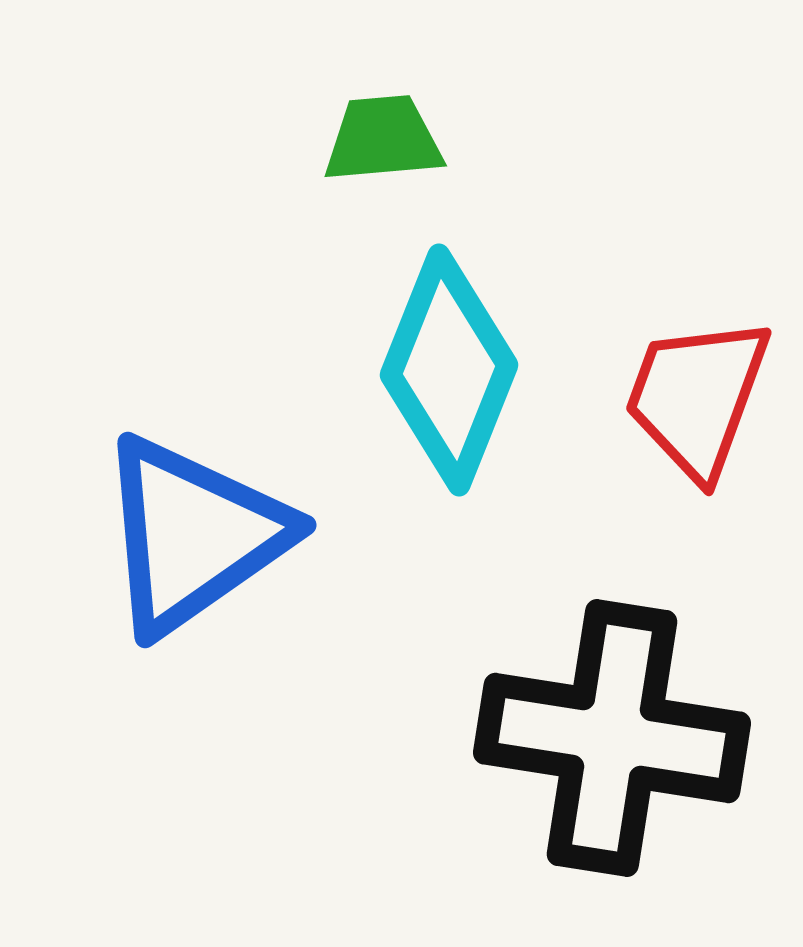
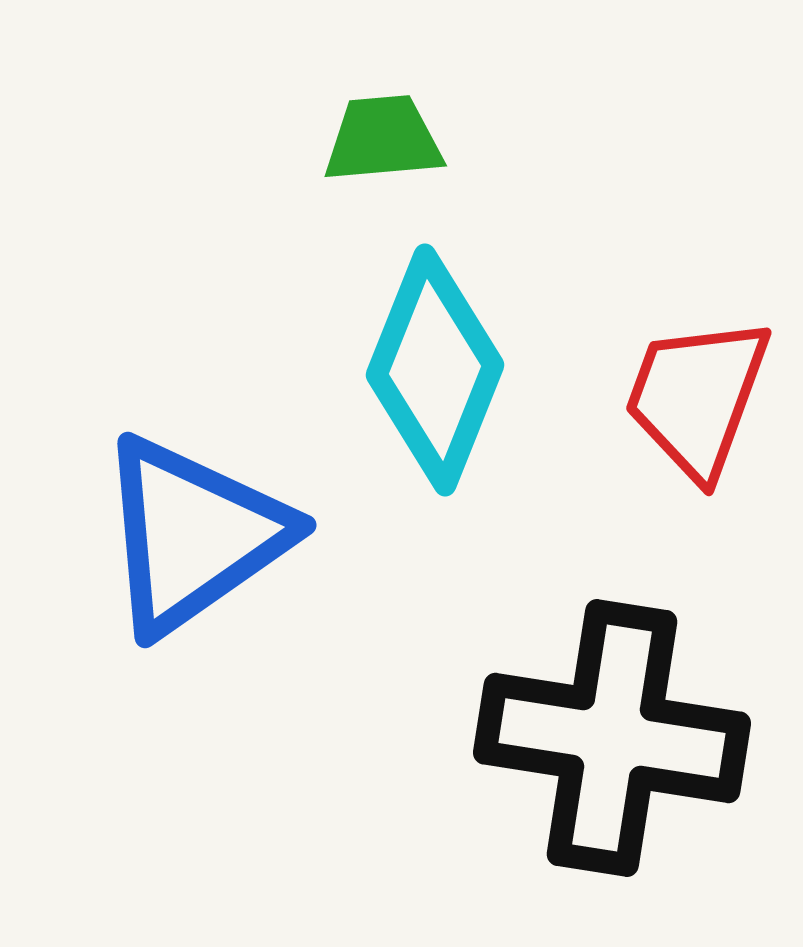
cyan diamond: moved 14 px left
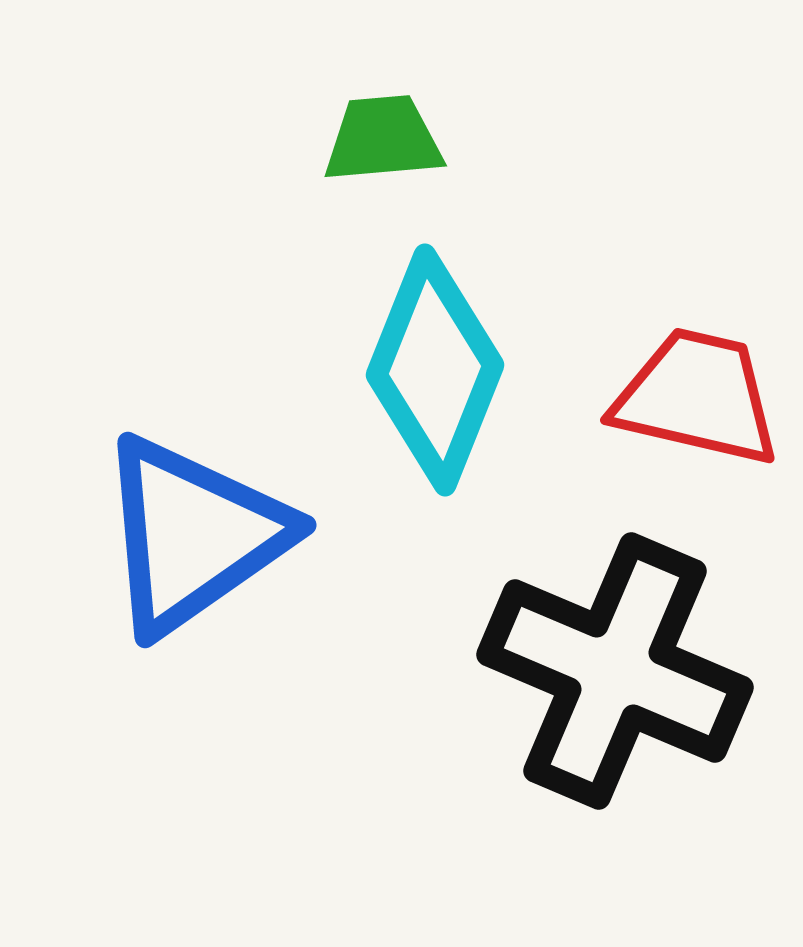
red trapezoid: rotated 83 degrees clockwise
black cross: moved 3 px right, 67 px up; rotated 14 degrees clockwise
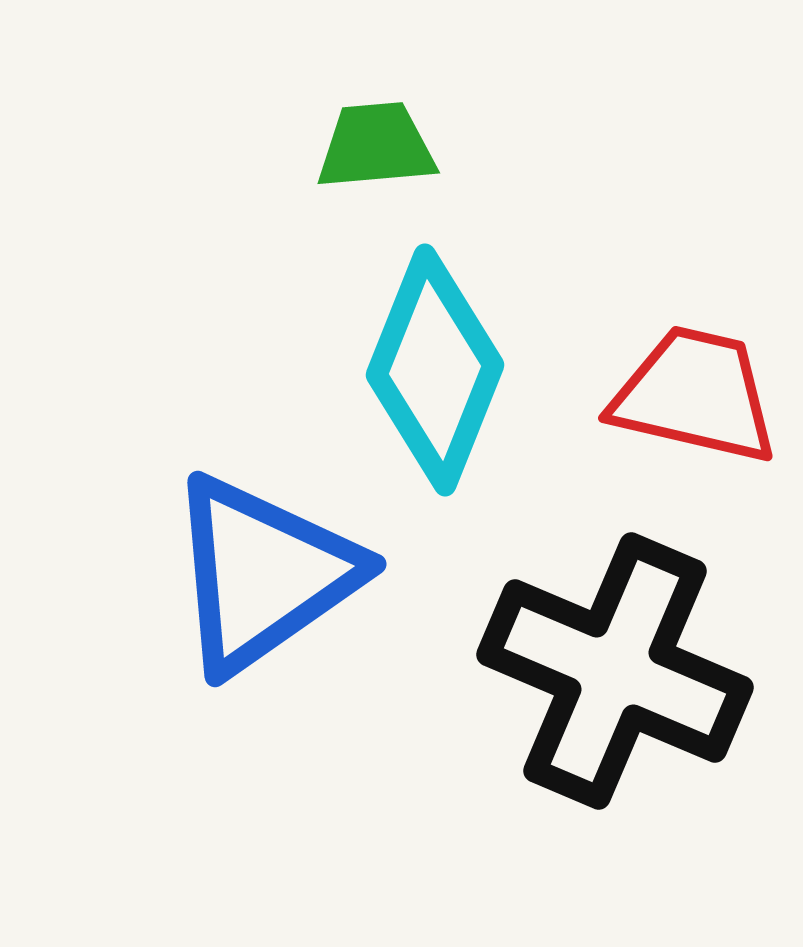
green trapezoid: moved 7 px left, 7 px down
red trapezoid: moved 2 px left, 2 px up
blue triangle: moved 70 px right, 39 px down
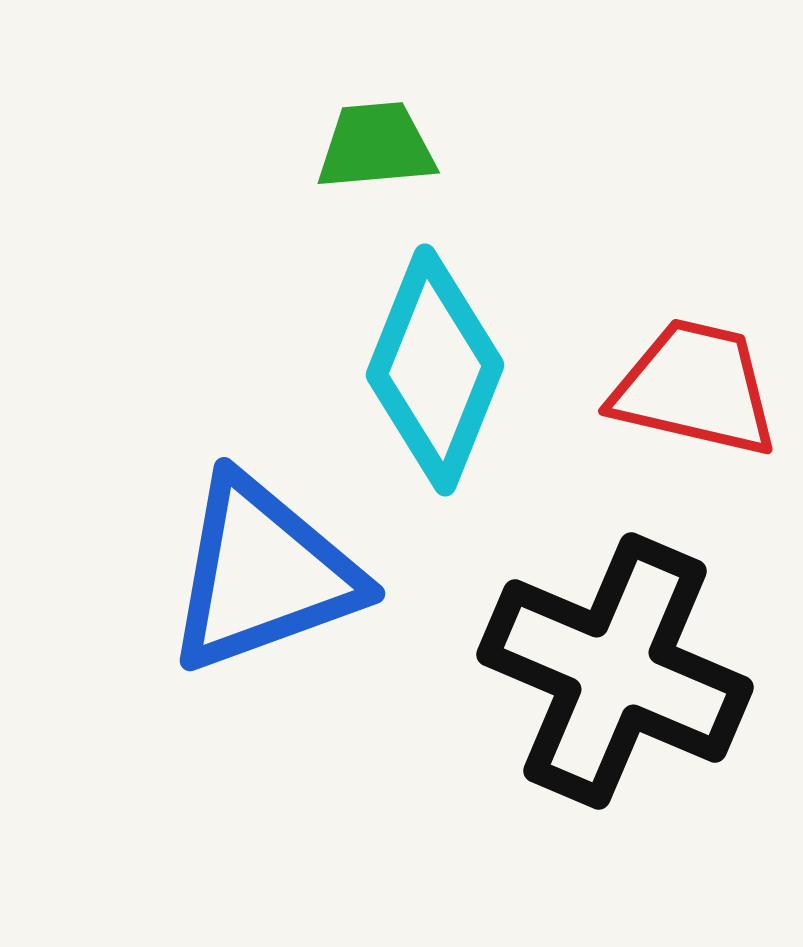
red trapezoid: moved 7 px up
blue triangle: rotated 15 degrees clockwise
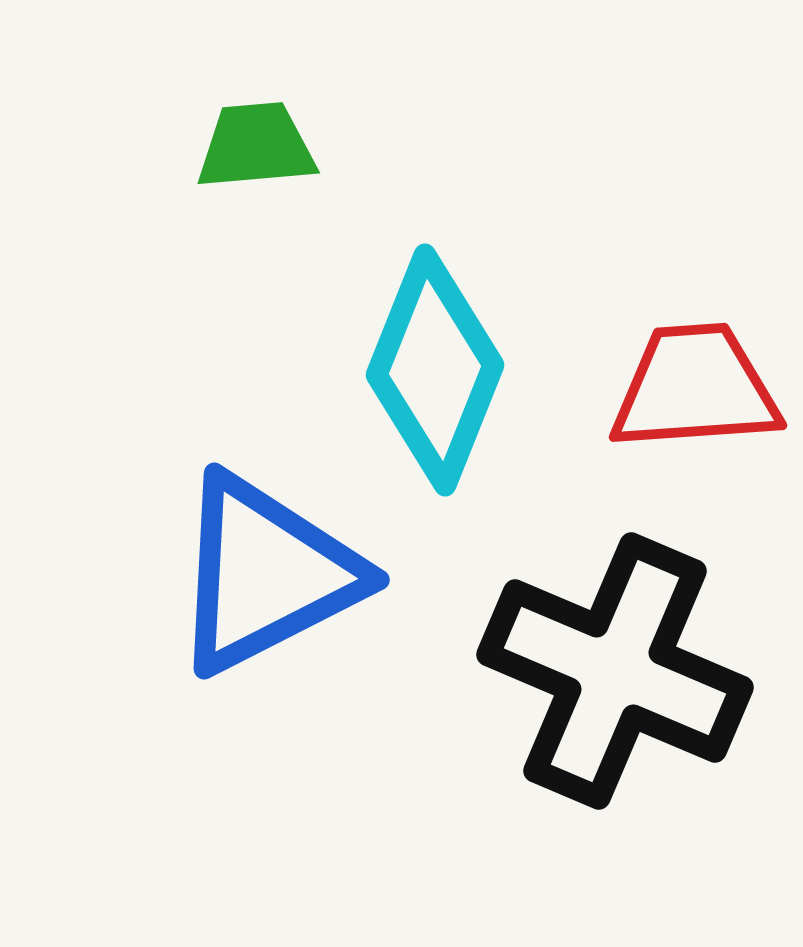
green trapezoid: moved 120 px left
red trapezoid: rotated 17 degrees counterclockwise
blue triangle: moved 3 px right; rotated 7 degrees counterclockwise
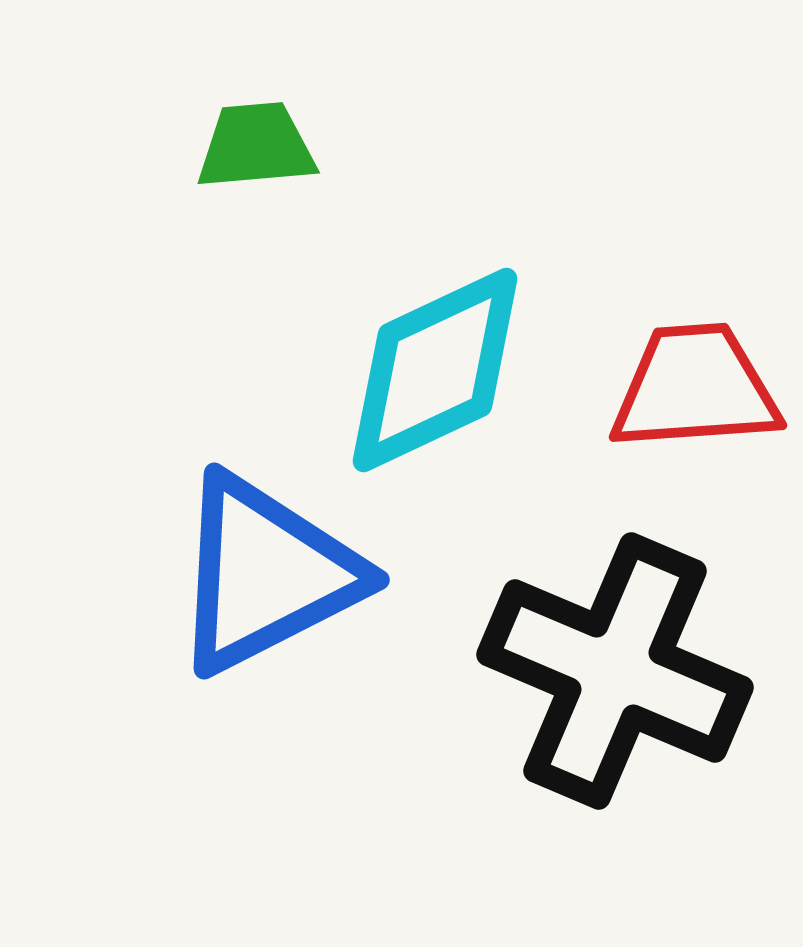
cyan diamond: rotated 43 degrees clockwise
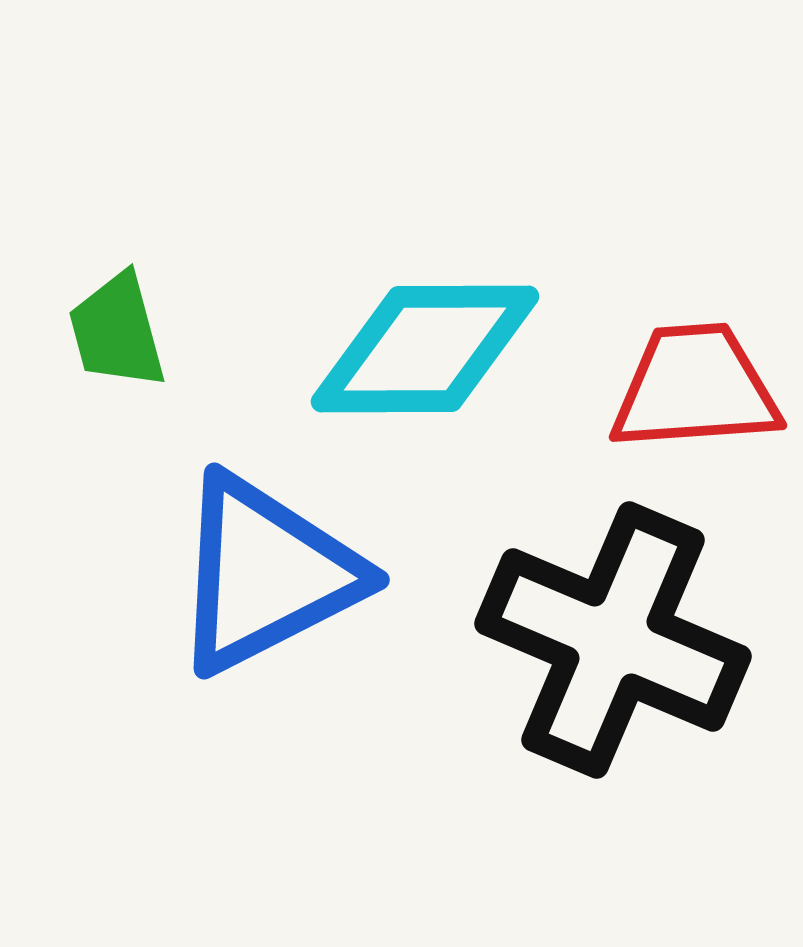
green trapezoid: moved 139 px left, 185 px down; rotated 100 degrees counterclockwise
cyan diamond: moved 10 px left, 21 px up; rotated 25 degrees clockwise
black cross: moved 2 px left, 31 px up
